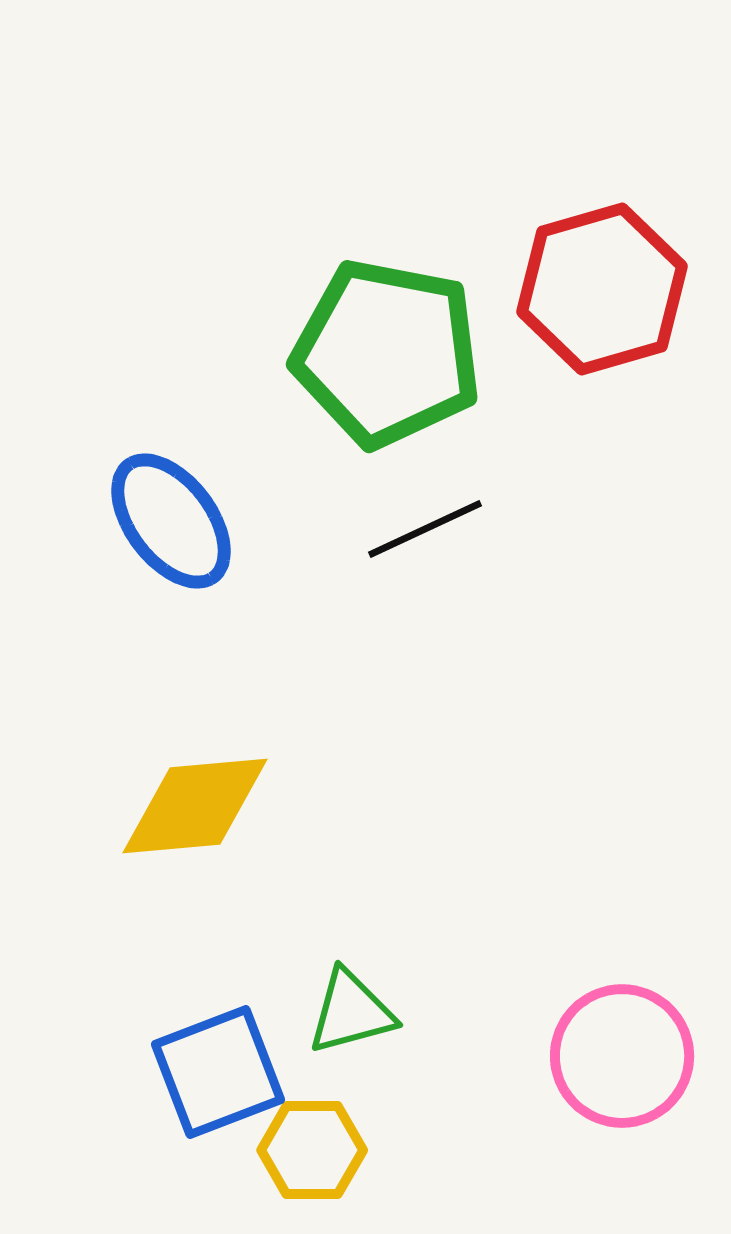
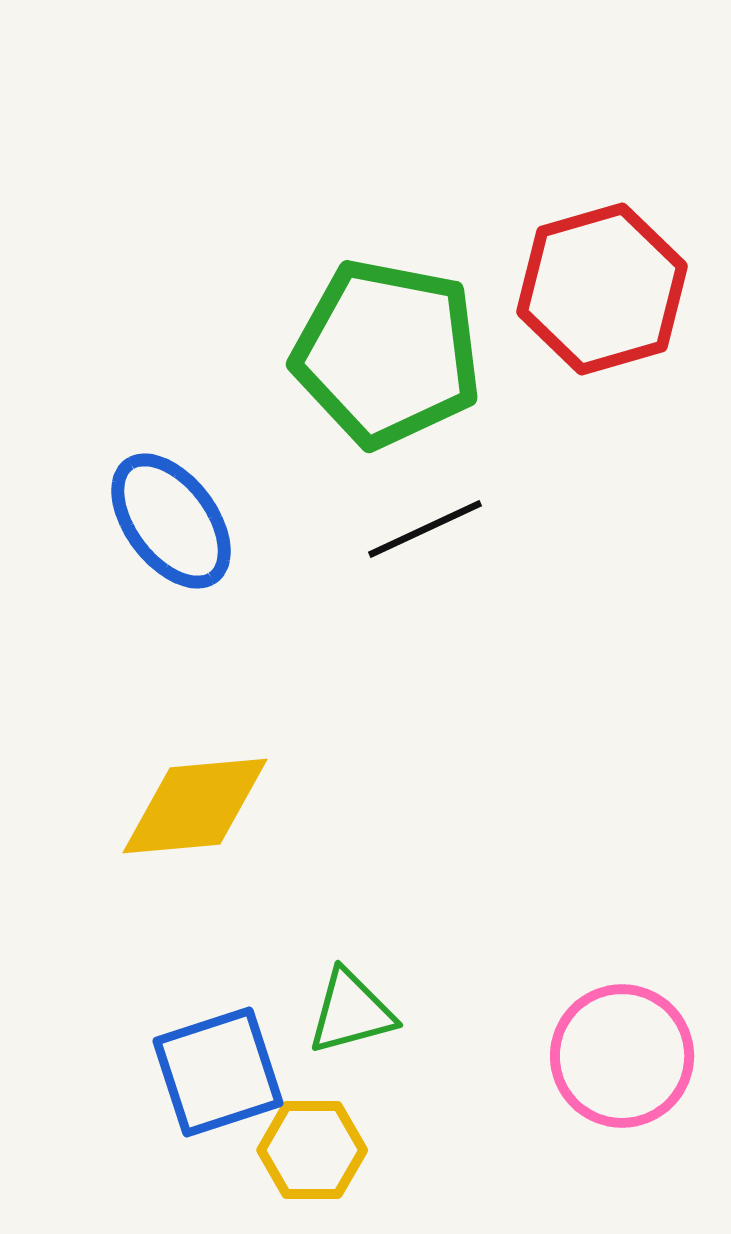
blue square: rotated 3 degrees clockwise
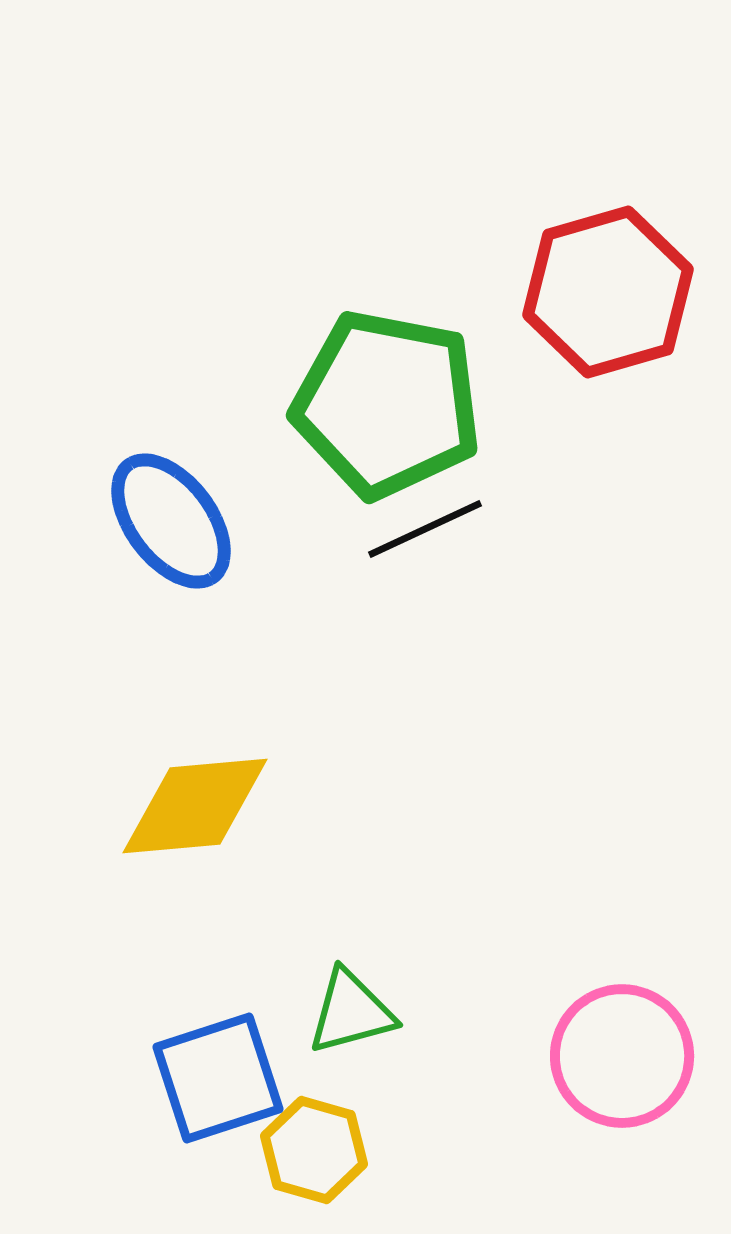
red hexagon: moved 6 px right, 3 px down
green pentagon: moved 51 px down
blue square: moved 6 px down
yellow hexagon: moved 2 px right; rotated 16 degrees clockwise
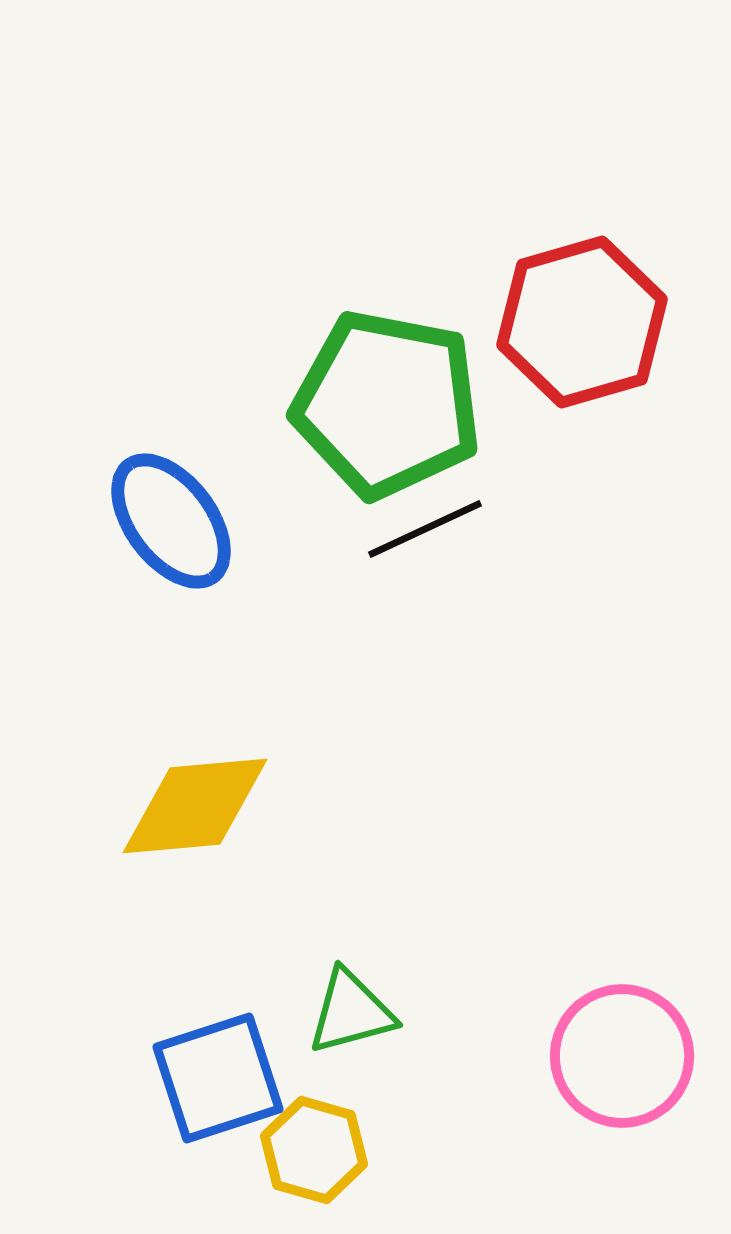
red hexagon: moved 26 px left, 30 px down
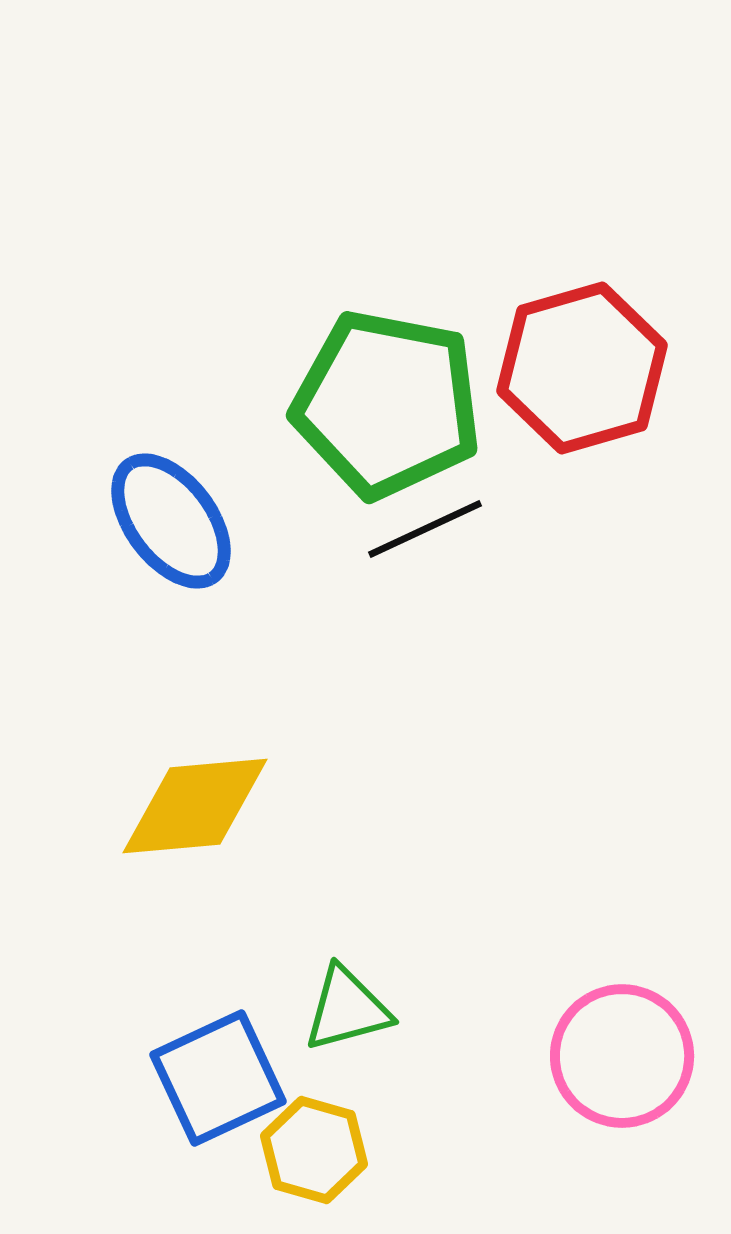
red hexagon: moved 46 px down
green triangle: moved 4 px left, 3 px up
blue square: rotated 7 degrees counterclockwise
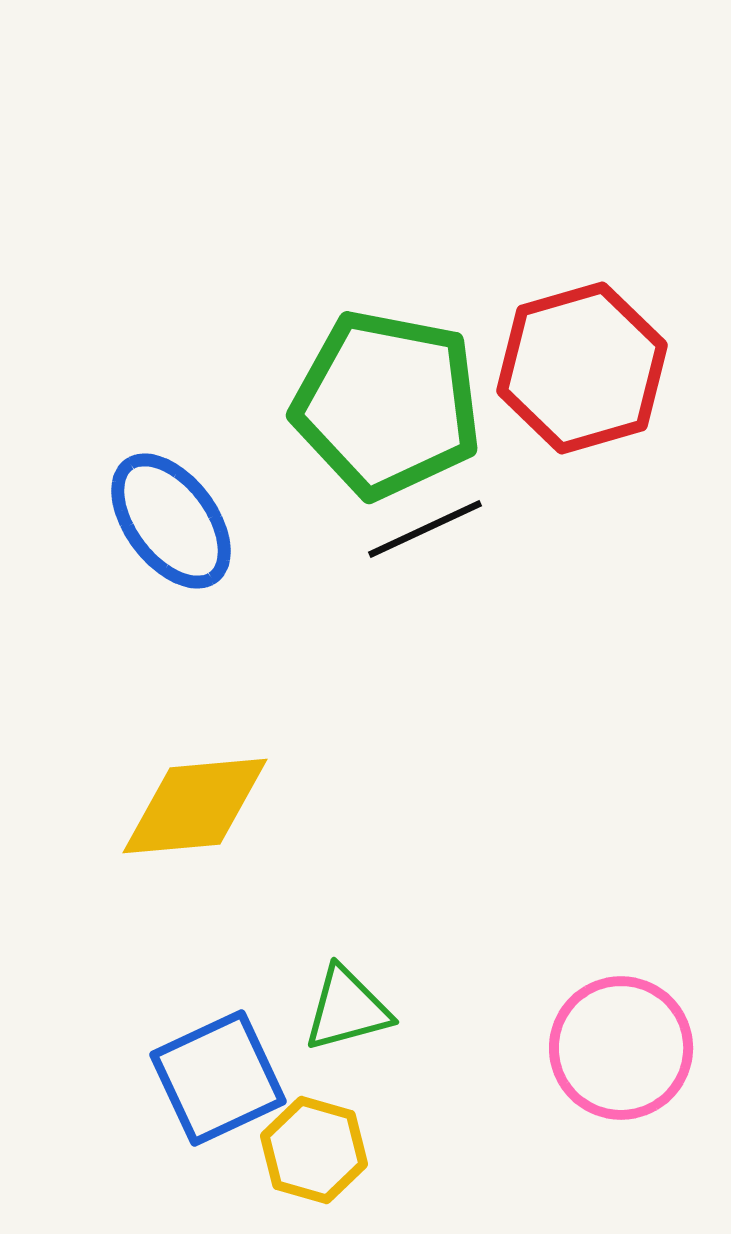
pink circle: moved 1 px left, 8 px up
